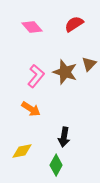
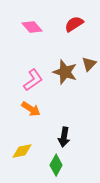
pink L-shape: moved 3 px left, 4 px down; rotated 15 degrees clockwise
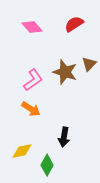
green diamond: moved 9 px left
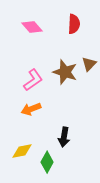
red semicircle: rotated 126 degrees clockwise
orange arrow: rotated 126 degrees clockwise
green diamond: moved 3 px up
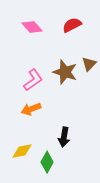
red semicircle: moved 2 px left, 1 px down; rotated 120 degrees counterclockwise
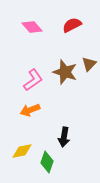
orange arrow: moved 1 px left, 1 px down
green diamond: rotated 10 degrees counterclockwise
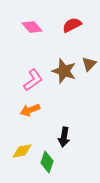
brown star: moved 1 px left, 1 px up
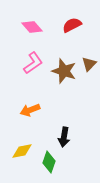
pink L-shape: moved 17 px up
green diamond: moved 2 px right
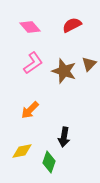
pink diamond: moved 2 px left
orange arrow: rotated 24 degrees counterclockwise
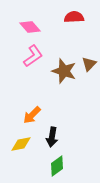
red semicircle: moved 2 px right, 8 px up; rotated 24 degrees clockwise
pink L-shape: moved 7 px up
orange arrow: moved 2 px right, 5 px down
black arrow: moved 12 px left
yellow diamond: moved 1 px left, 7 px up
green diamond: moved 8 px right, 4 px down; rotated 35 degrees clockwise
